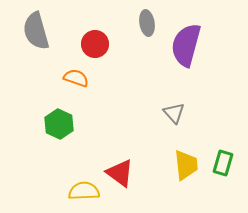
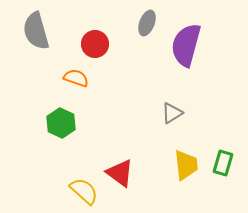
gray ellipse: rotated 30 degrees clockwise
gray triangle: moved 2 px left; rotated 40 degrees clockwise
green hexagon: moved 2 px right, 1 px up
yellow semicircle: rotated 44 degrees clockwise
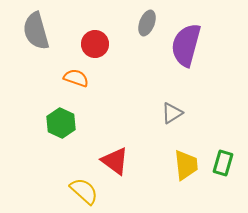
red triangle: moved 5 px left, 12 px up
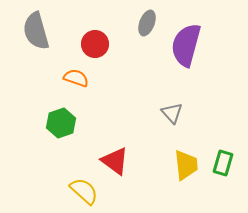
gray triangle: rotated 40 degrees counterclockwise
green hexagon: rotated 16 degrees clockwise
